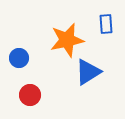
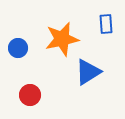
orange star: moved 5 px left, 1 px up
blue circle: moved 1 px left, 10 px up
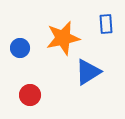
orange star: moved 1 px right, 1 px up
blue circle: moved 2 px right
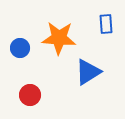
orange star: moved 4 px left; rotated 16 degrees clockwise
